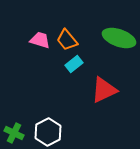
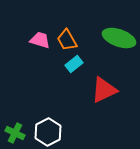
orange trapezoid: rotated 10 degrees clockwise
green cross: moved 1 px right
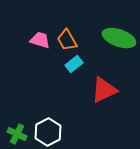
green cross: moved 2 px right, 1 px down
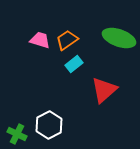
orange trapezoid: rotated 85 degrees clockwise
red triangle: rotated 16 degrees counterclockwise
white hexagon: moved 1 px right, 7 px up
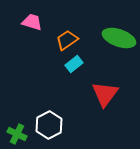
pink trapezoid: moved 8 px left, 18 px up
red triangle: moved 1 px right, 4 px down; rotated 12 degrees counterclockwise
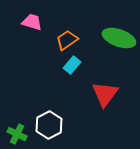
cyan rectangle: moved 2 px left, 1 px down; rotated 12 degrees counterclockwise
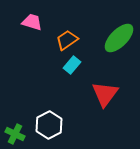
green ellipse: rotated 64 degrees counterclockwise
green cross: moved 2 px left
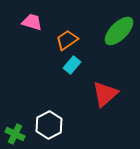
green ellipse: moved 7 px up
red triangle: rotated 12 degrees clockwise
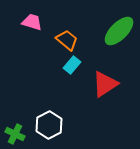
orange trapezoid: rotated 75 degrees clockwise
red triangle: moved 10 px up; rotated 8 degrees clockwise
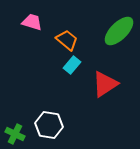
white hexagon: rotated 24 degrees counterclockwise
